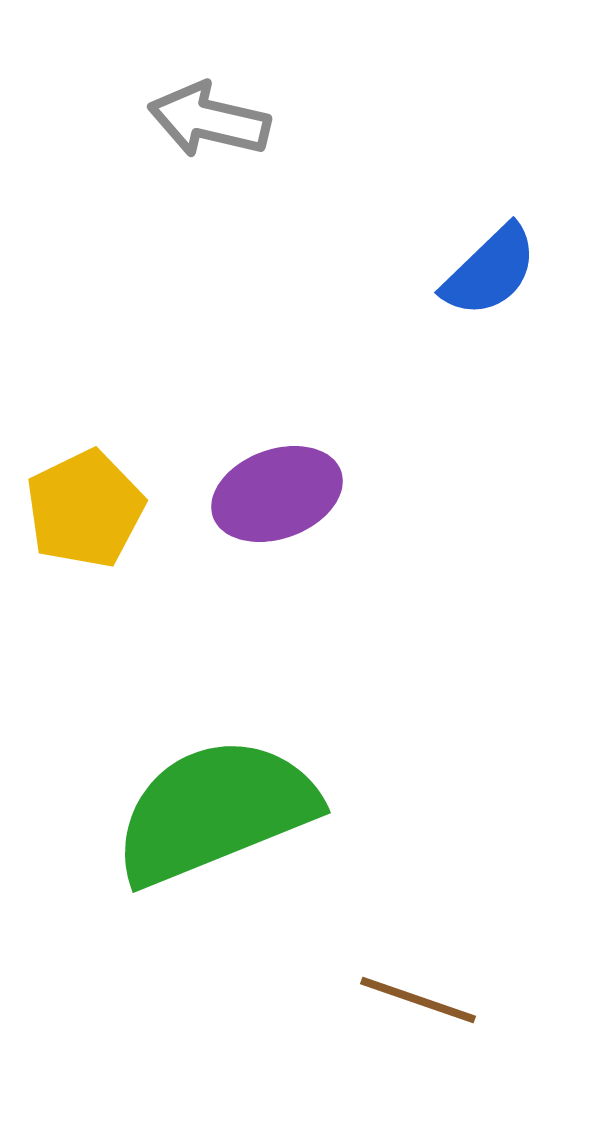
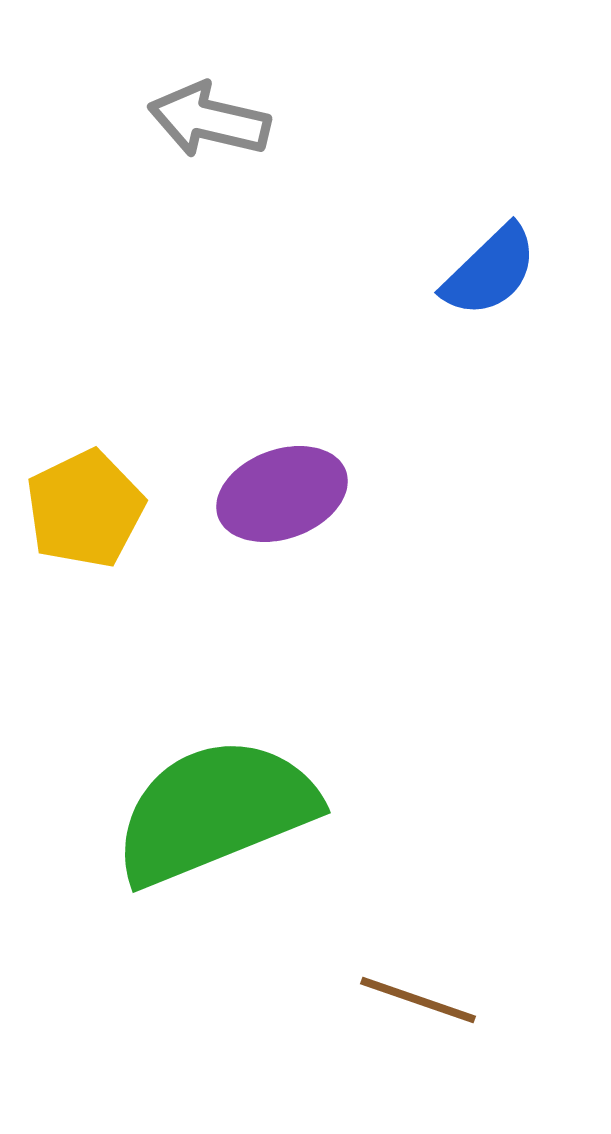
purple ellipse: moved 5 px right
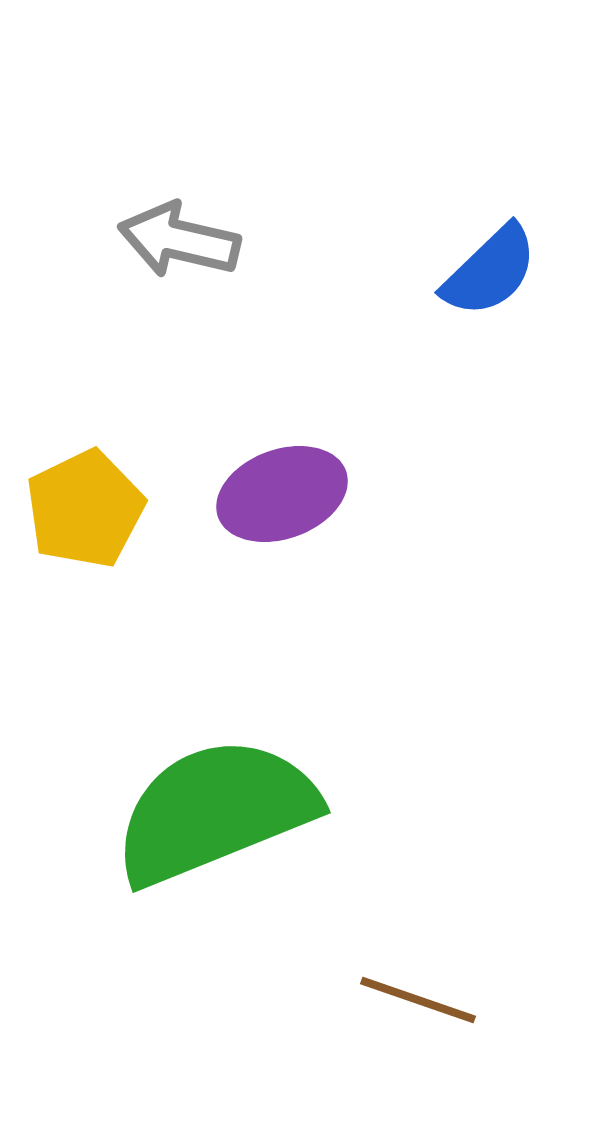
gray arrow: moved 30 px left, 120 px down
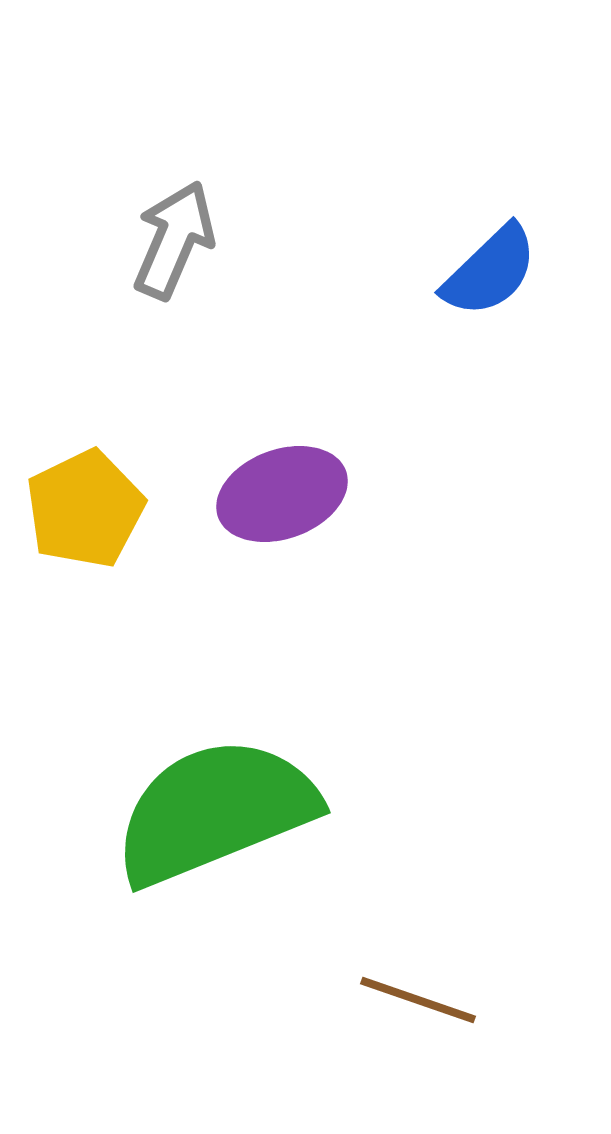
gray arrow: moved 5 px left; rotated 100 degrees clockwise
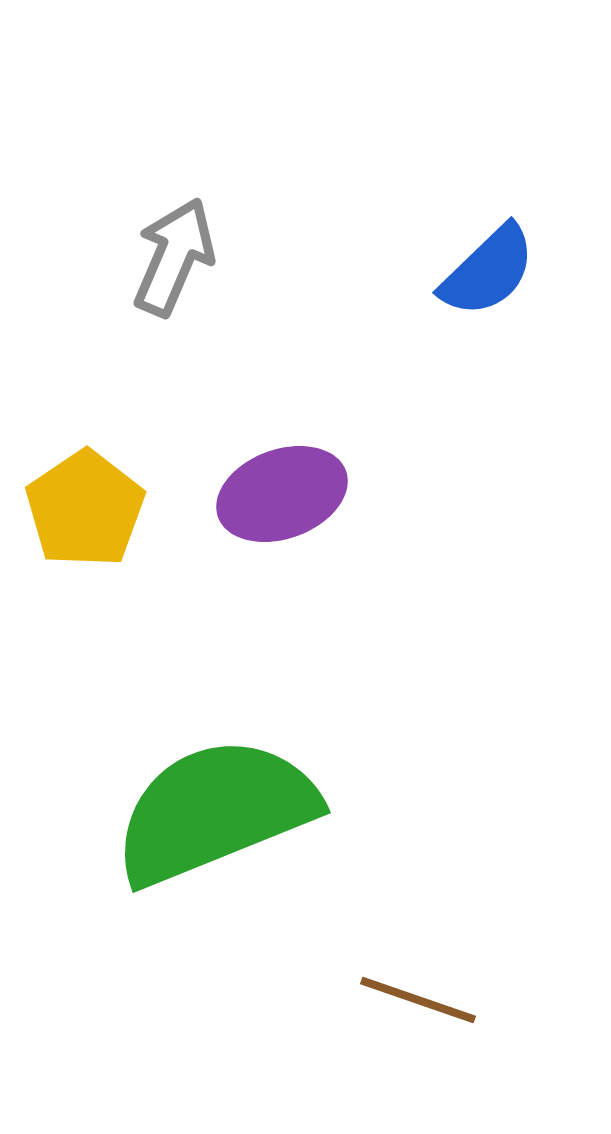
gray arrow: moved 17 px down
blue semicircle: moved 2 px left
yellow pentagon: rotated 8 degrees counterclockwise
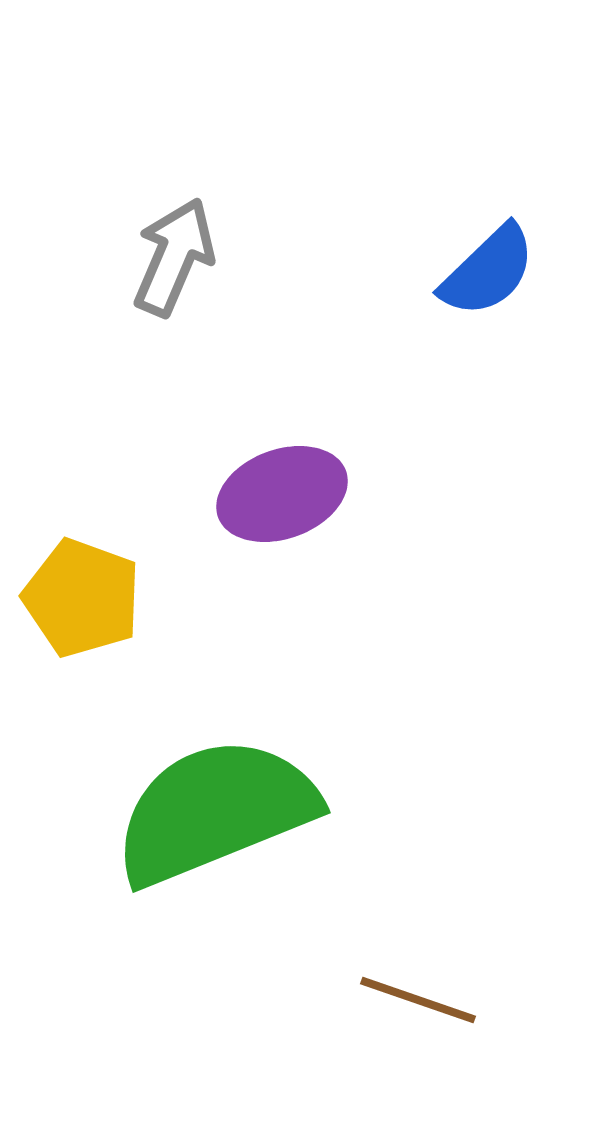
yellow pentagon: moved 3 px left, 89 px down; rotated 18 degrees counterclockwise
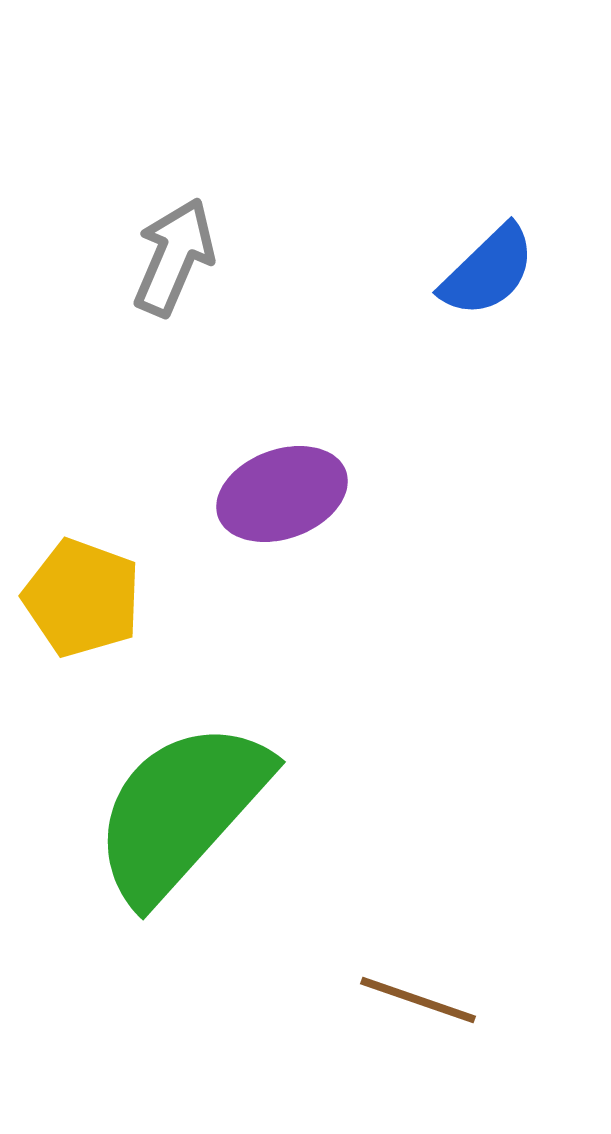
green semicircle: moved 34 px left; rotated 26 degrees counterclockwise
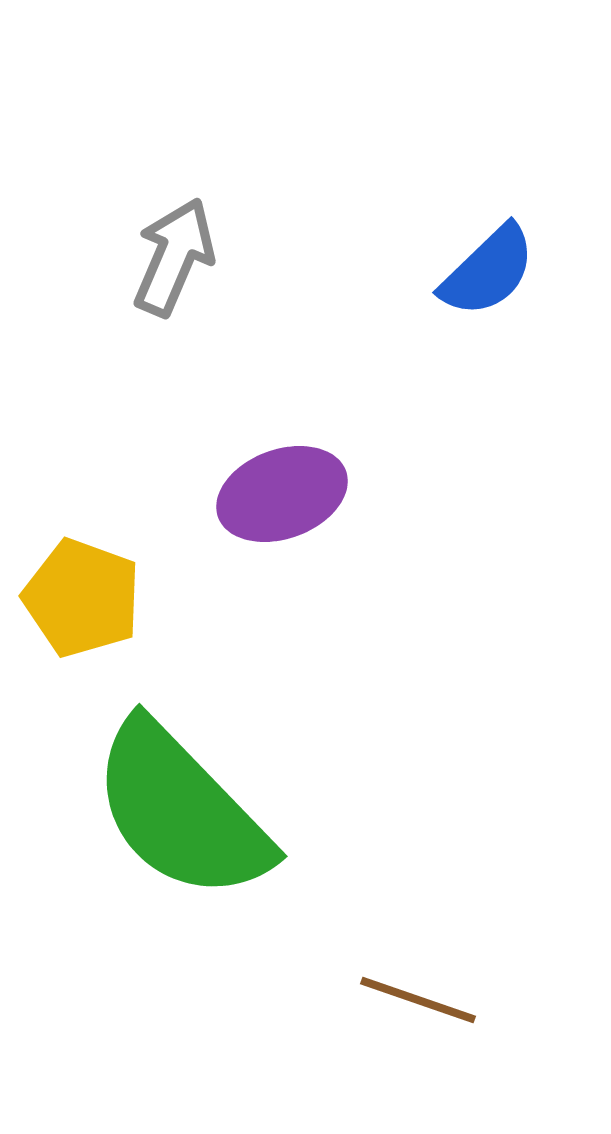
green semicircle: rotated 86 degrees counterclockwise
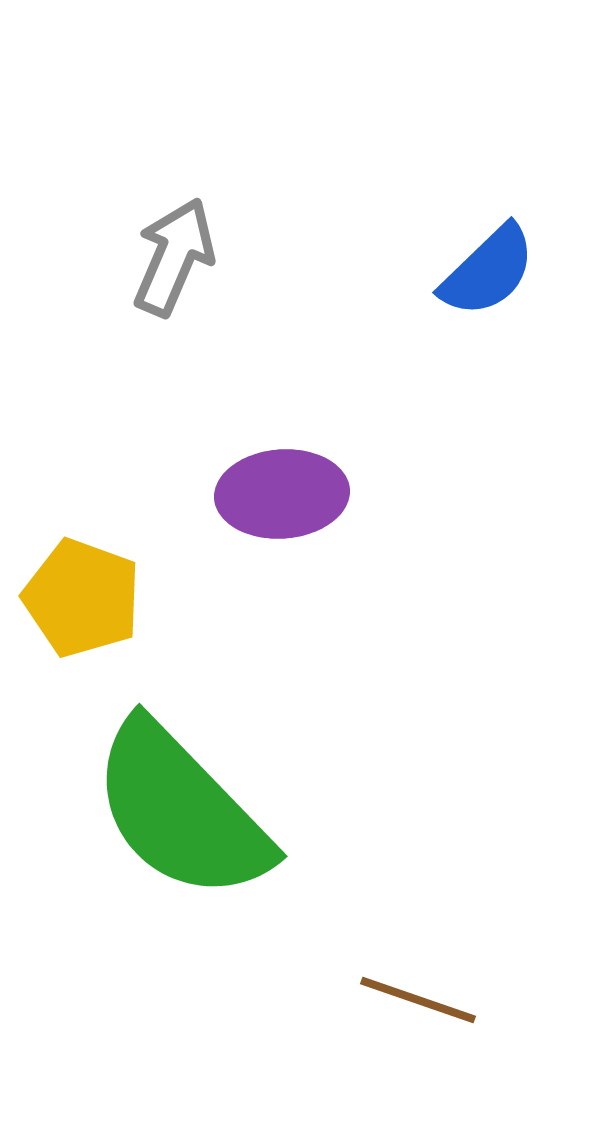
purple ellipse: rotated 16 degrees clockwise
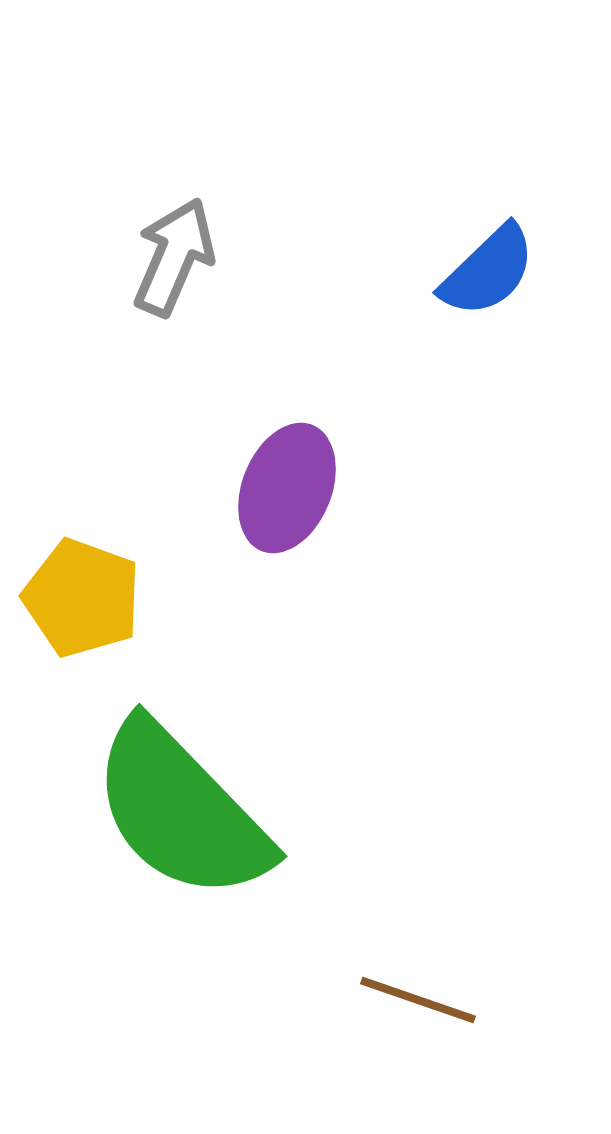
purple ellipse: moved 5 px right, 6 px up; rotated 64 degrees counterclockwise
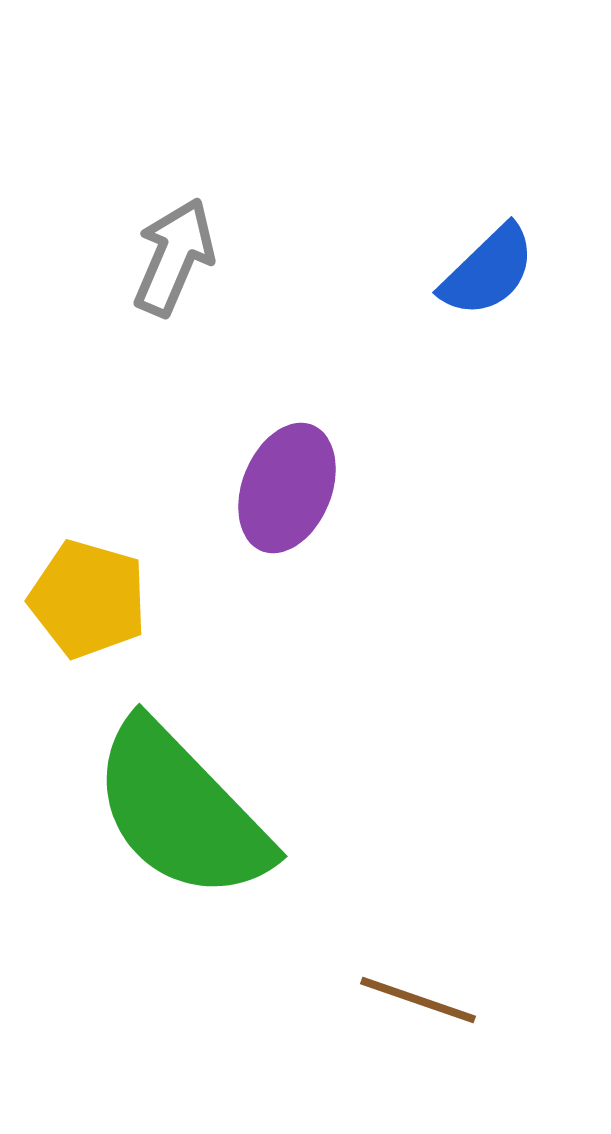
yellow pentagon: moved 6 px right, 1 px down; rotated 4 degrees counterclockwise
